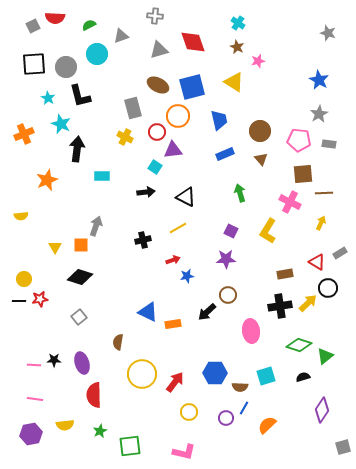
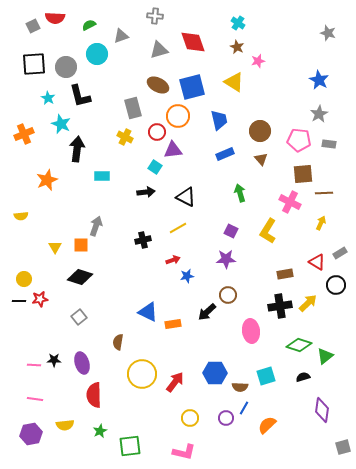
black circle at (328, 288): moved 8 px right, 3 px up
purple diamond at (322, 410): rotated 25 degrees counterclockwise
yellow circle at (189, 412): moved 1 px right, 6 px down
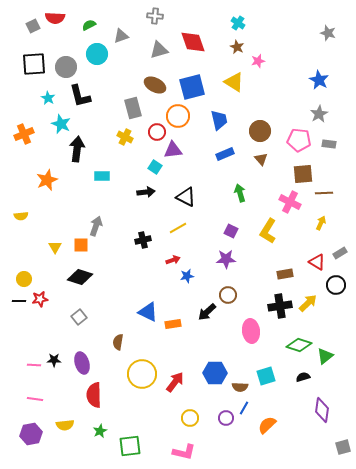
brown ellipse at (158, 85): moved 3 px left
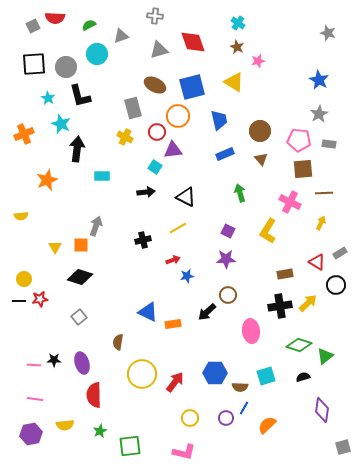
brown square at (303, 174): moved 5 px up
purple square at (231, 231): moved 3 px left
